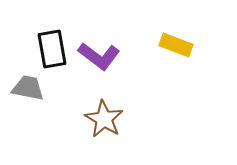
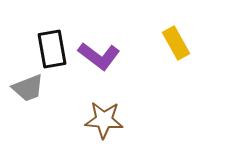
yellow rectangle: moved 2 px up; rotated 40 degrees clockwise
gray trapezoid: rotated 148 degrees clockwise
brown star: moved 1 px down; rotated 27 degrees counterclockwise
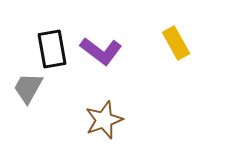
purple L-shape: moved 2 px right, 5 px up
gray trapezoid: rotated 140 degrees clockwise
brown star: rotated 24 degrees counterclockwise
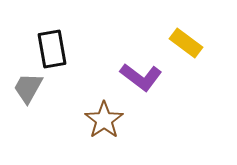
yellow rectangle: moved 10 px right; rotated 24 degrees counterclockwise
purple L-shape: moved 40 px right, 26 px down
brown star: rotated 15 degrees counterclockwise
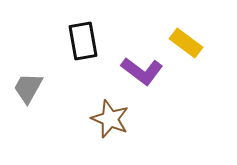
black rectangle: moved 31 px right, 8 px up
purple L-shape: moved 1 px right, 6 px up
brown star: moved 6 px right, 1 px up; rotated 15 degrees counterclockwise
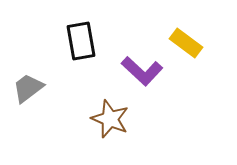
black rectangle: moved 2 px left
purple L-shape: rotated 6 degrees clockwise
gray trapezoid: rotated 24 degrees clockwise
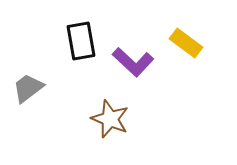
purple L-shape: moved 9 px left, 9 px up
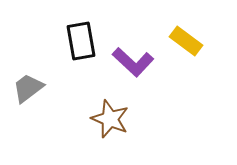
yellow rectangle: moved 2 px up
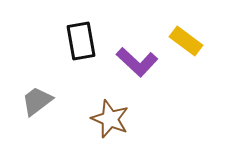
purple L-shape: moved 4 px right
gray trapezoid: moved 9 px right, 13 px down
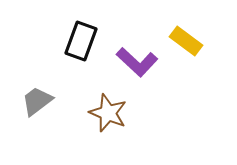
black rectangle: rotated 30 degrees clockwise
brown star: moved 2 px left, 6 px up
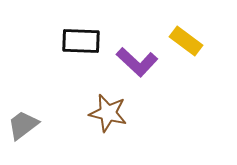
black rectangle: rotated 72 degrees clockwise
gray trapezoid: moved 14 px left, 24 px down
brown star: rotated 9 degrees counterclockwise
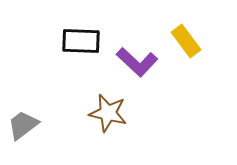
yellow rectangle: rotated 16 degrees clockwise
